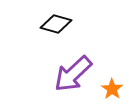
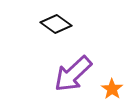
black diamond: rotated 20 degrees clockwise
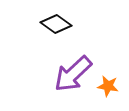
orange star: moved 4 px left, 3 px up; rotated 25 degrees counterclockwise
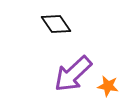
black diamond: rotated 20 degrees clockwise
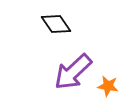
purple arrow: moved 2 px up
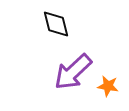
black diamond: rotated 20 degrees clockwise
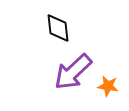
black diamond: moved 2 px right, 4 px down; rotated 8 degrees clockwise
